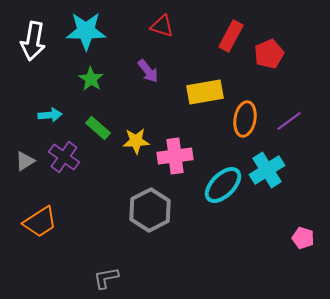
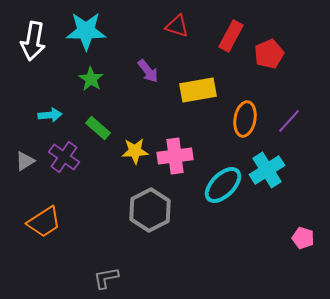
red triangle: moved 15 px right
yellow rectangle: moved 7 px left, 2 px up
purple line: rotated 12 degrees counterclockwise
yellow star: moved 1 px left, 10 px down
orange trapezoid: moved 4 px right
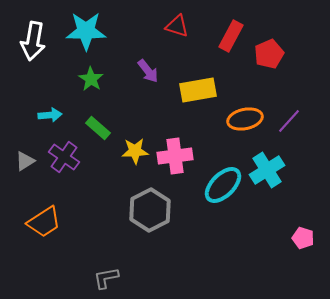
orange ellipse: rotated 68 degrees clockwise
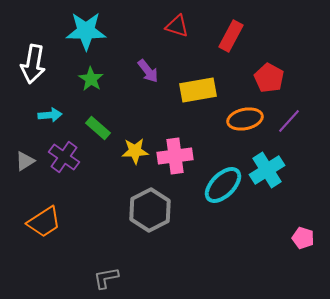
white arrow: moved 23 px down
red pentagon: moved 24 px down; rotated 20 degrees counterclockwise
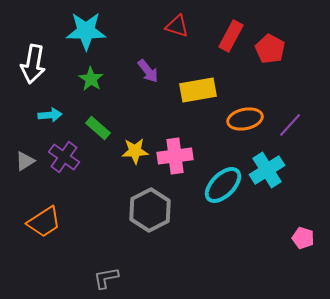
red pentagon: moved 1 px right, 29 px up
purple line: moved 1 px right, 4 px down
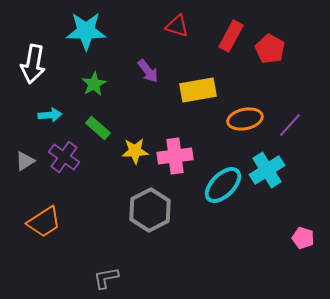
green star: moved 3 px right, 5 px down; rotated 10 degrees clockwise
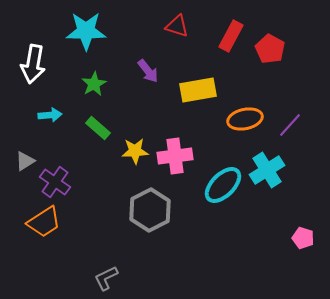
purple cross: moved 9 px left, 25 px down
gray L-shape: rotated 16 degrees counterclockwise
